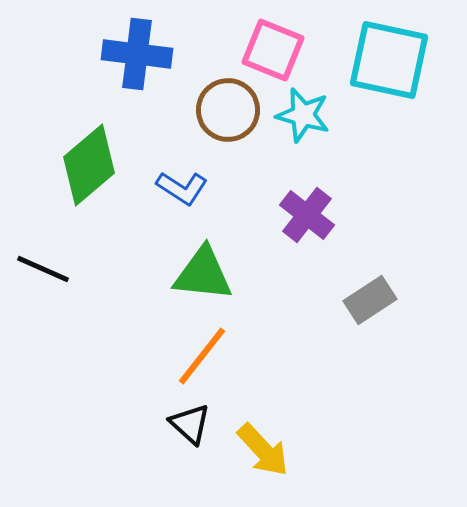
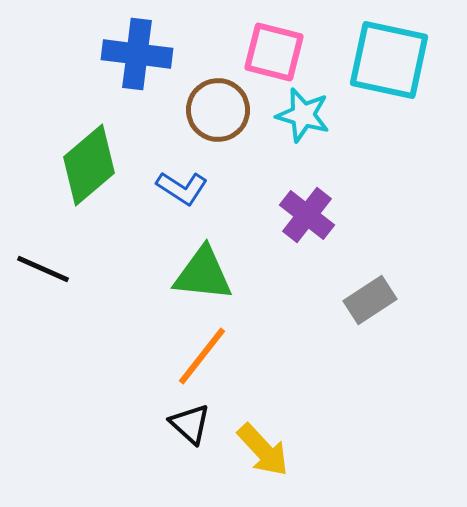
pink square: moved 1 px right, 2 px down; rotated 8 degrees counterclockwise
brown circle: moved 10 px left
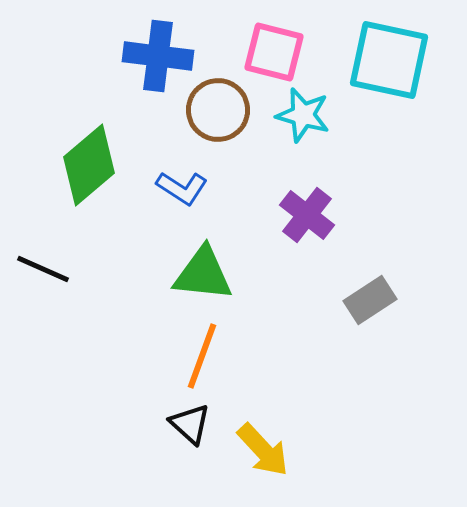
blue cross: moved 21 px right, 2 px down
orange line: rotated 18 degrees counterclockwise
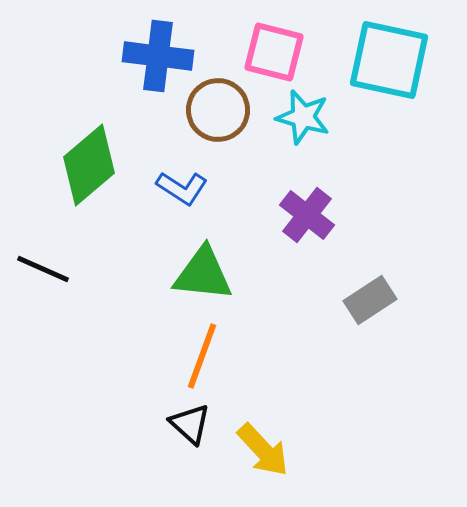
cyan star: moved 2 px down
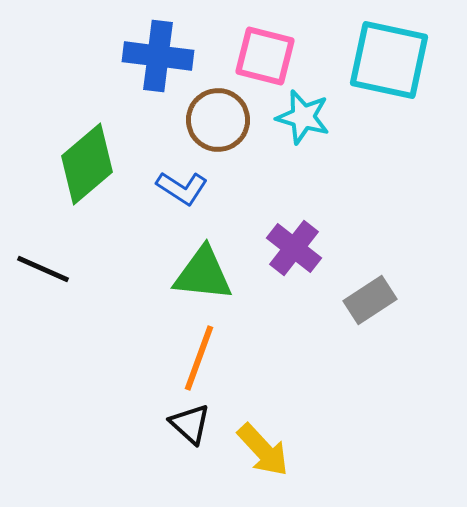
pink square: moved 9 px left, 4 px down
brown circle: moved 10 px down
green diamond: moved 2 px left, 1 px up
purple cross: moved 13 px left, 33 px down
orange line: moved 3 px left, 2 px down
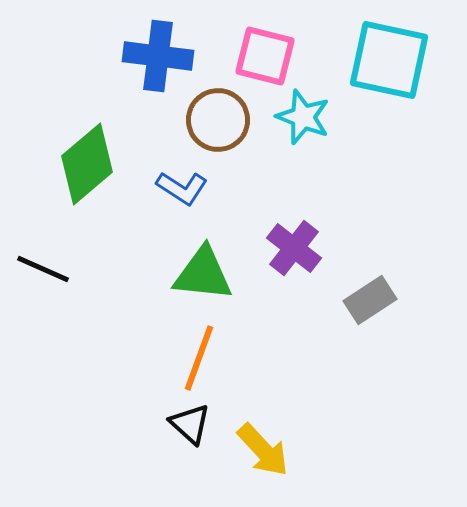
cyan star: rotated 6 degrees clockwise
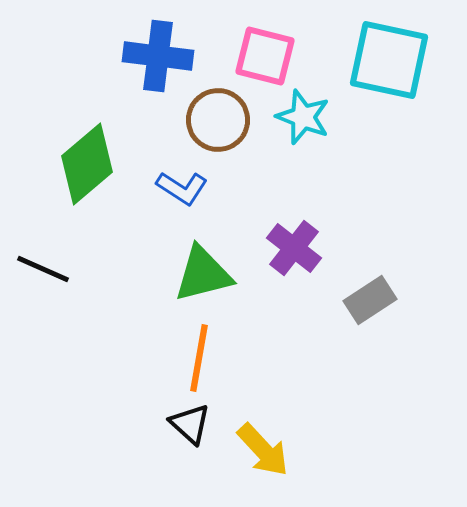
green triangle: rotated 20 degrees counterclockwise
orange line: rotated 10 degrees counterclockwise
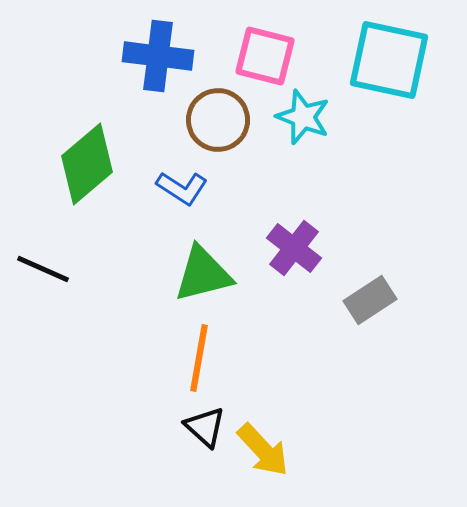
black triangle: moved 15 px right, 3 px down
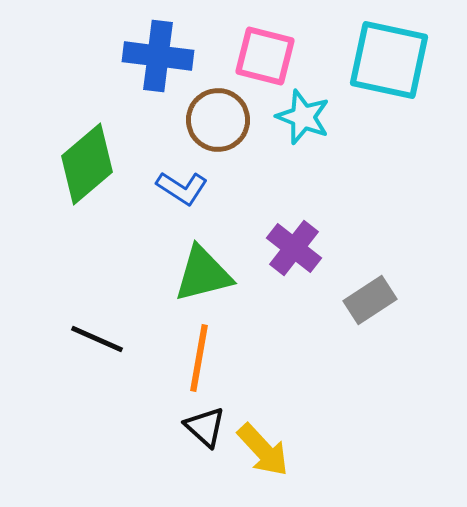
black line: moved 54 px right, 70 px down
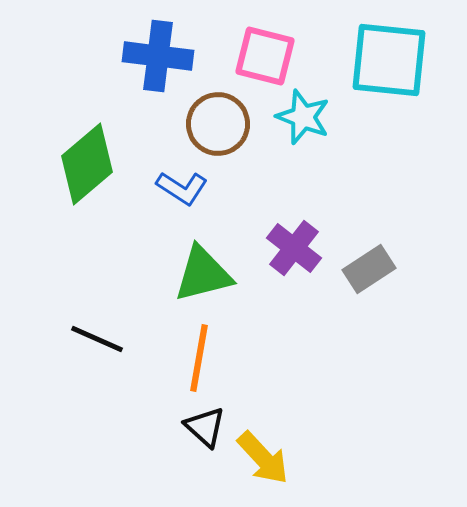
cyan square: rotated 6 degrees counterclockwise
brown circle: moved 4 px down
gray rectangle: moved 1 px left, 31 px up
yellow arrow: moved 8 px down
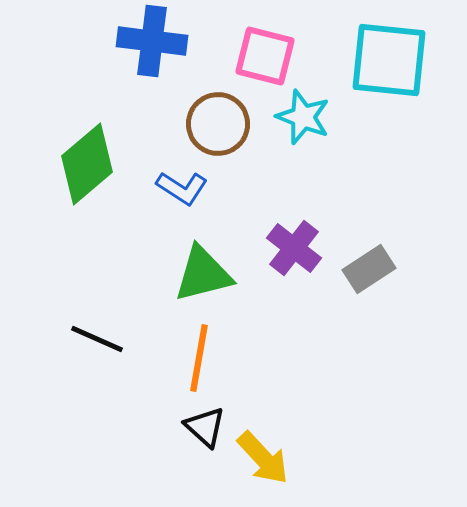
blue cross: moved 6 px left, 15 px up
